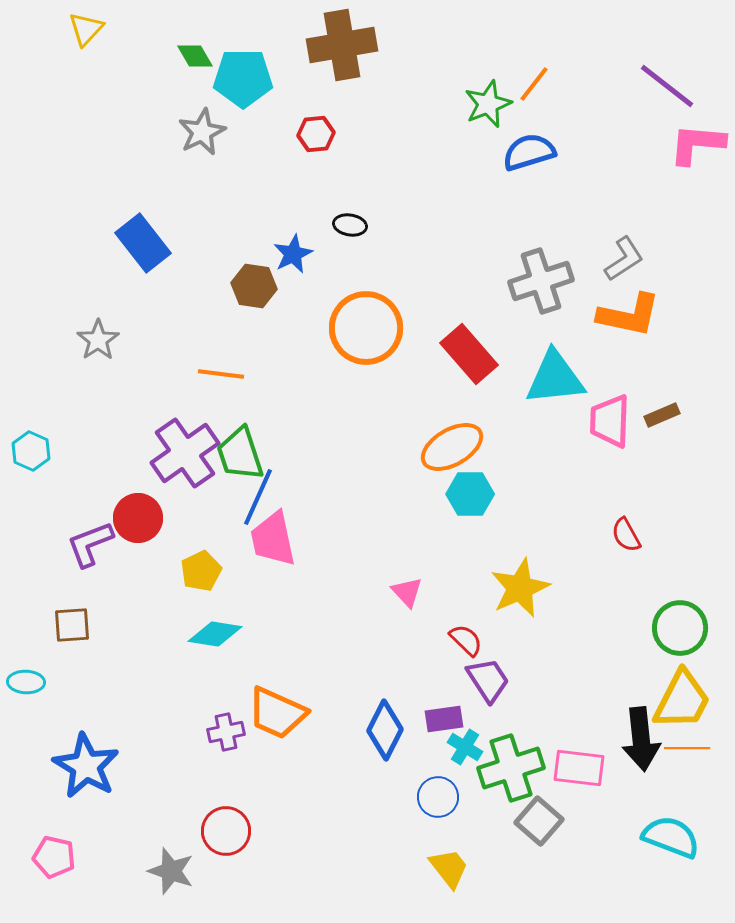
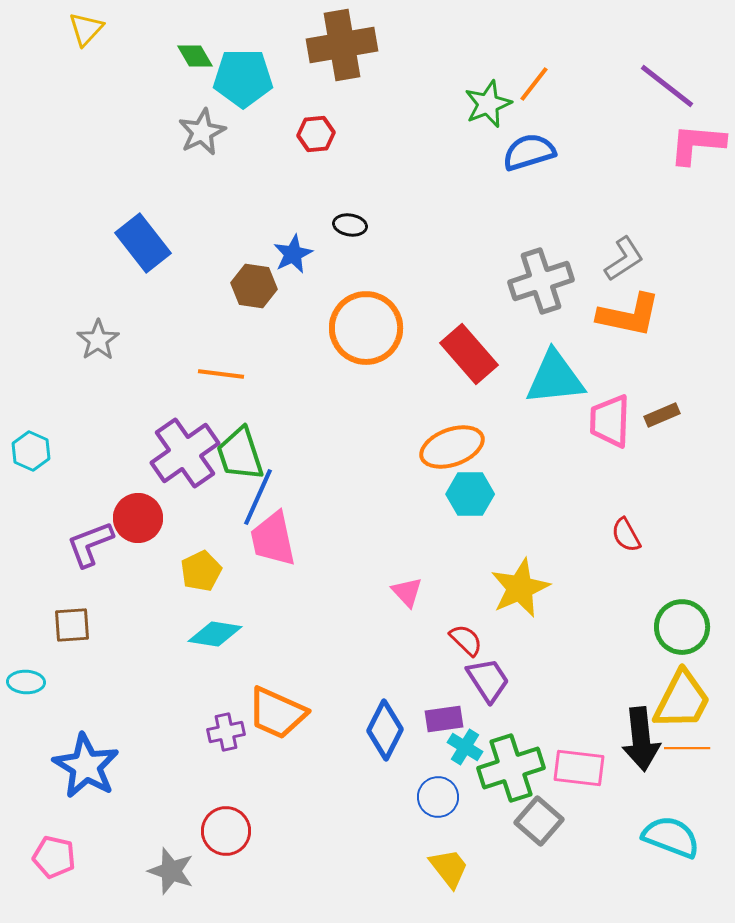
orange ellipse at (452, 447): rotated 10 degrees clockwise
green circle at (680, 628): moved 2 px right, 1 px up
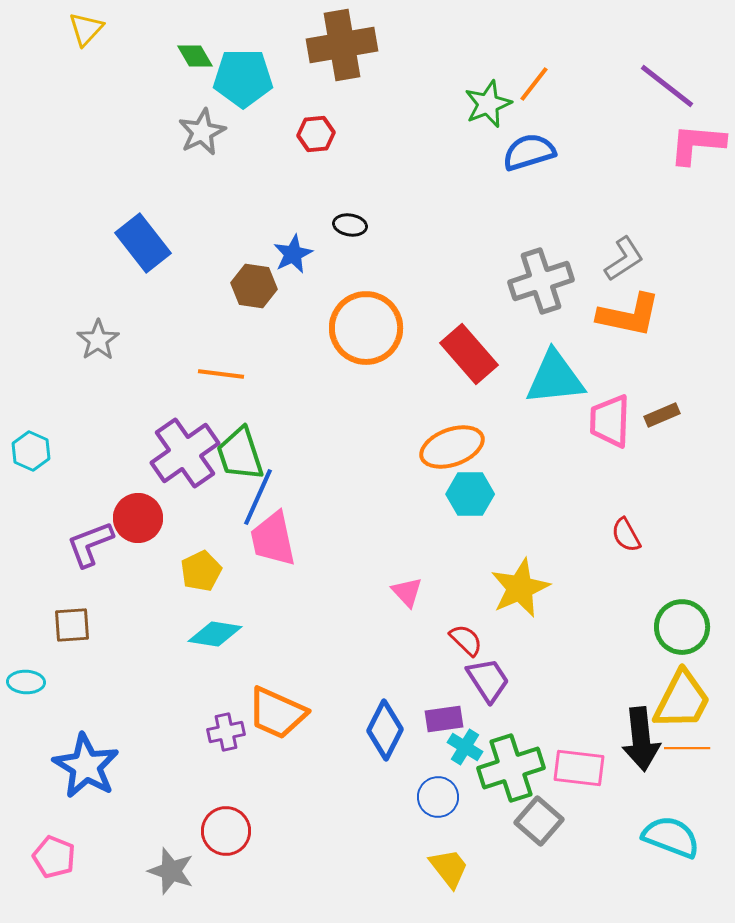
pink pentagon at (54, 857): rotated 9 degrees clockwise
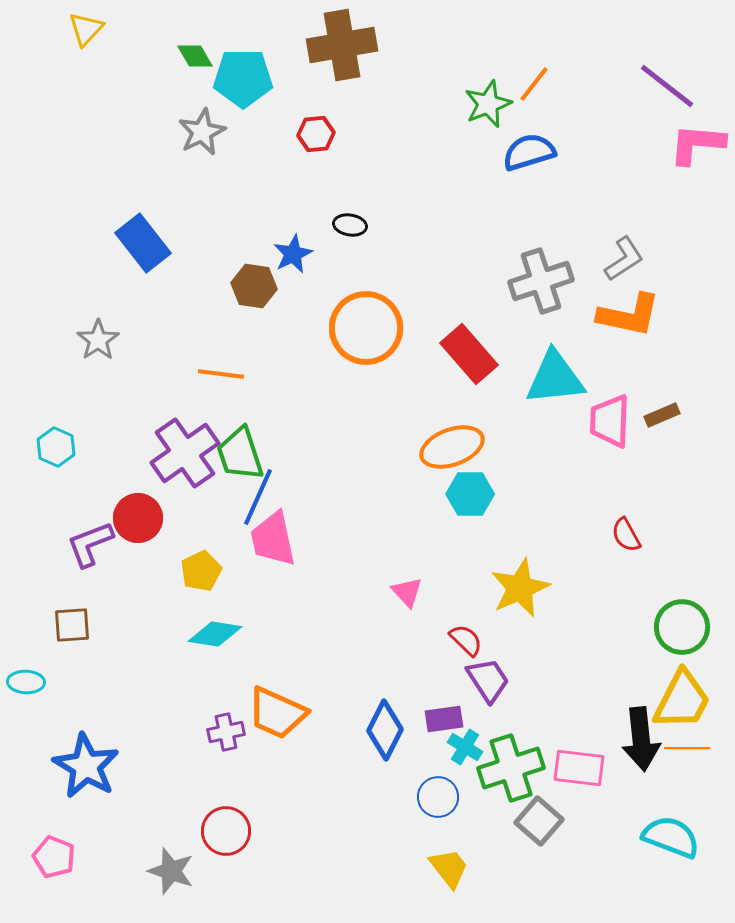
cyan hexagon at (31, 451): moved 25 px right, 4 px up
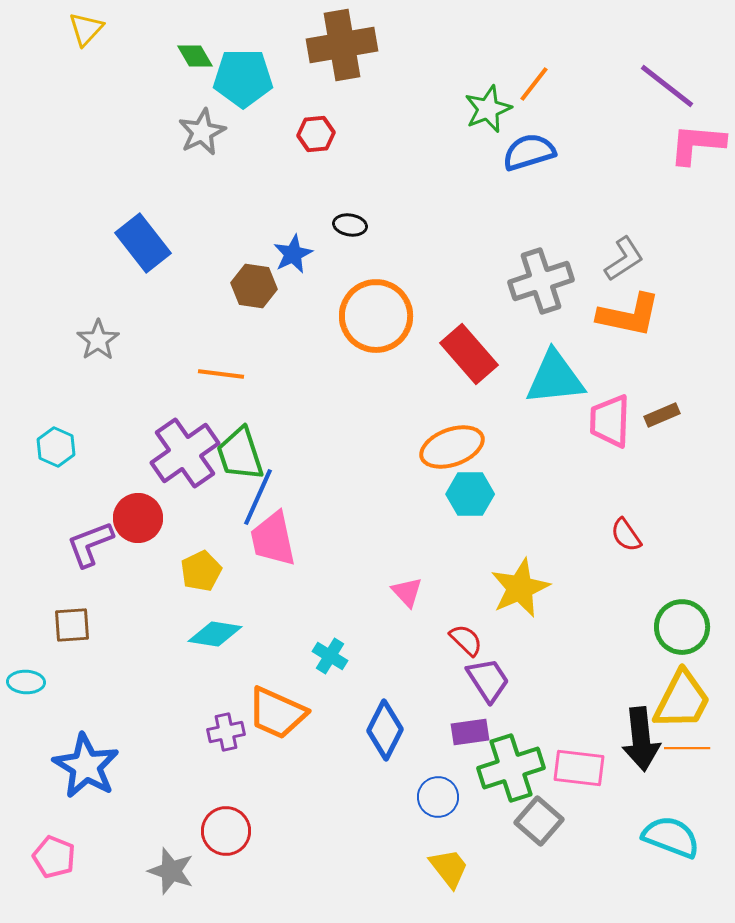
green star at (488, 104): moved 5 px down
orange circle at (366, 328): moved 10 px right, 12 px up
red semicircle at (626, 535): rotated 6 degrees counterclockwise
purple rectangle at (444, 719): moved 26 px right, 13 px down
cyan cross at (465, 747): moved 135 px left, 91 px up
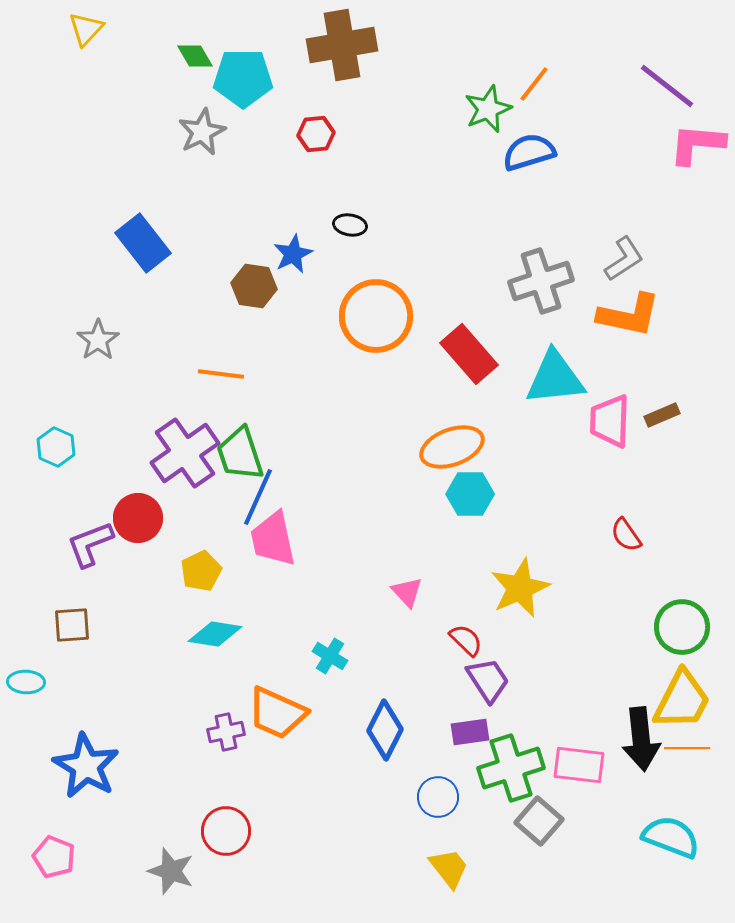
pink rectangle at (579, 768): moved 3 px up
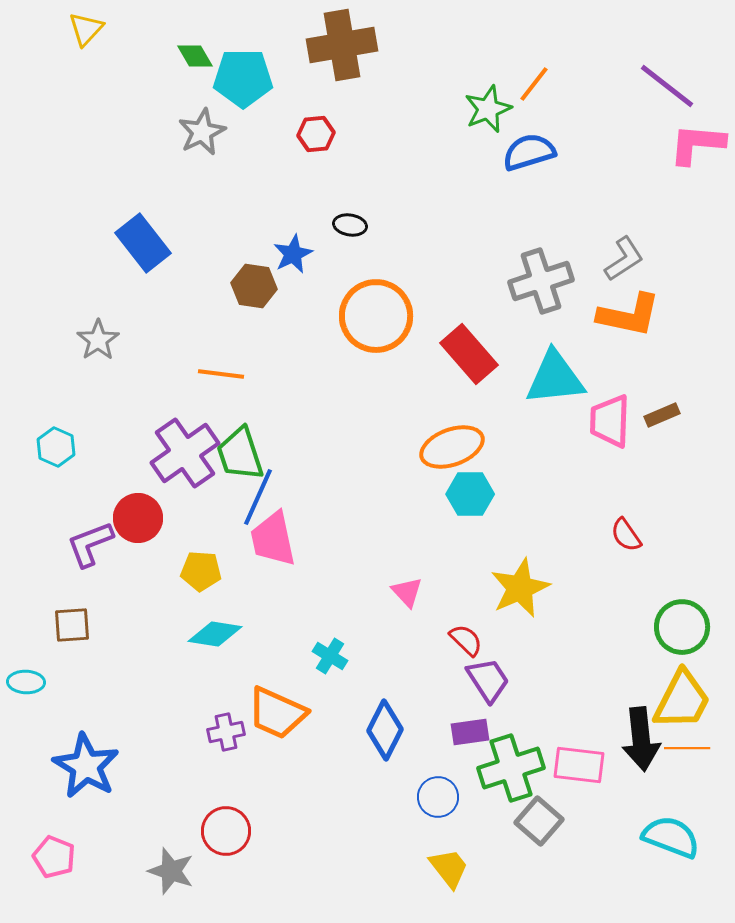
yellow pentagon at (201, 571): rotated 30 degrees clockwise
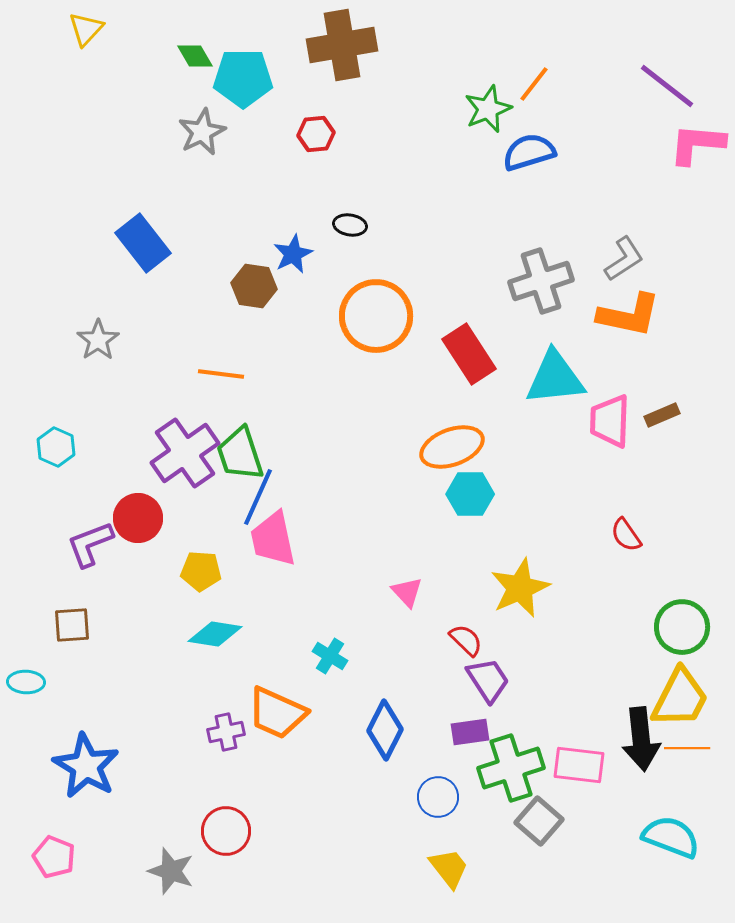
red rectangle at (469, 354): rotated 8 degrees clockwise
yellow trapezoid at (682, 700): moved 2 px left, 2 px up
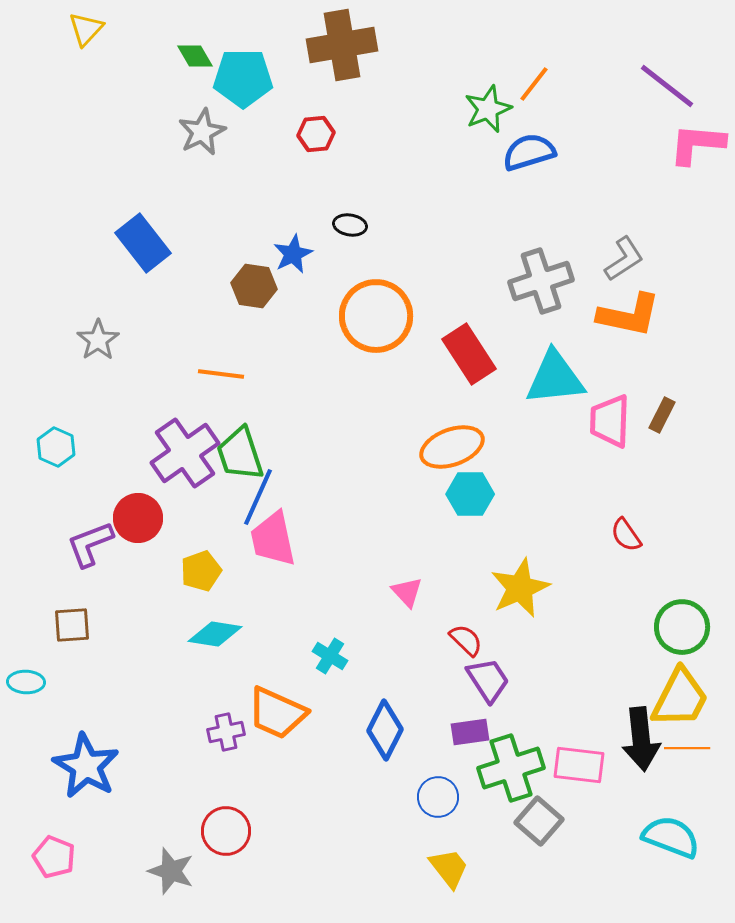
brown rectangle at (662, 415): rotated 40 degrees counterclockwise
yellow pentagon at (201, 571): rotated 24 degrees counterclockwise
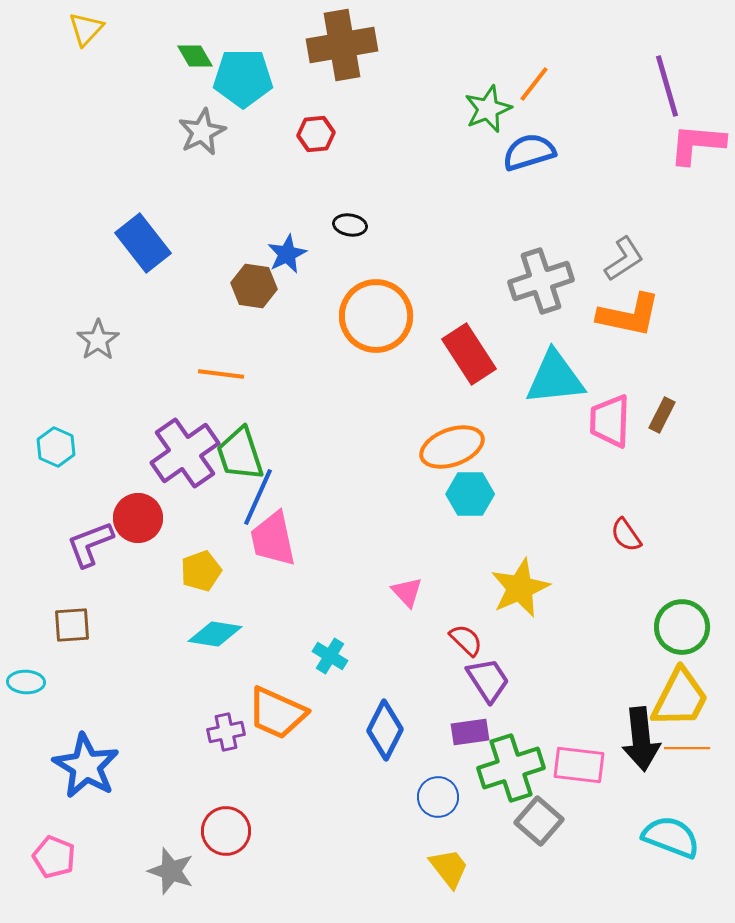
purple line at (667, 86): rotated 36 degrees clockwise
blue star at (293, 254): moved 6 px left
